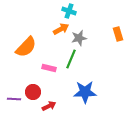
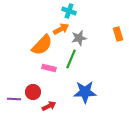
orange semicircle: moved 16 px right, 2 px up
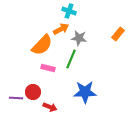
orange rectangle: rotated 56 degrees clockwise
gray star: rotated 21 degrees clockwise
pink rectangle: moved 1 px left
purple line: moved 2 px right, 1 px up
red arrow: moved 1 px right, 1 px down; rotated 48 degrees clockwise
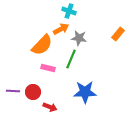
purple line: moved 3 px left, 7 px up
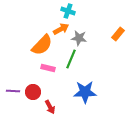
cyan cross: moved 1 px left
red arrow: rotated 40 degrees clockwise
